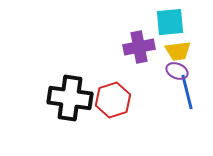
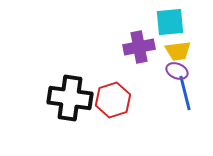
blue line: moved 2 px left, 1 px down
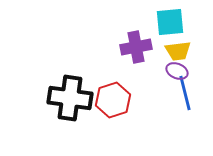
purple cross: moved 3 px left
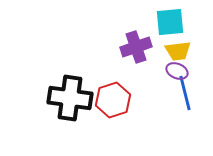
purple cross: rotated 8 degrees counterclockwise
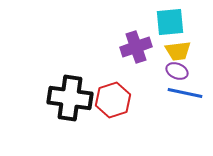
blue line: rotated 64 degrees counterclockwise
